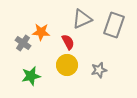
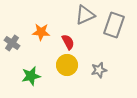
gray triangle: moved 3 px right, 4 px up
gray cross: moved 11 px left
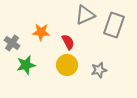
green star: moved 5 px left, 11 px up
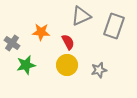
gray triangle: moved 4 px left, 1 px down
gray rectangle: moved 1 px down
